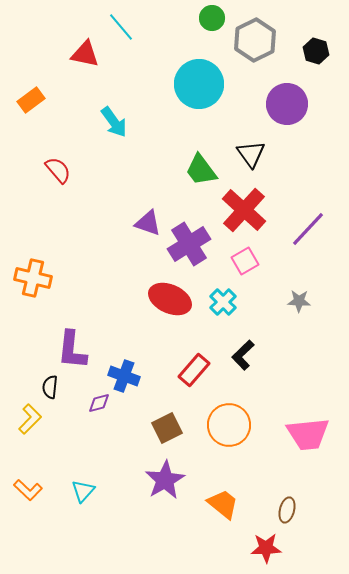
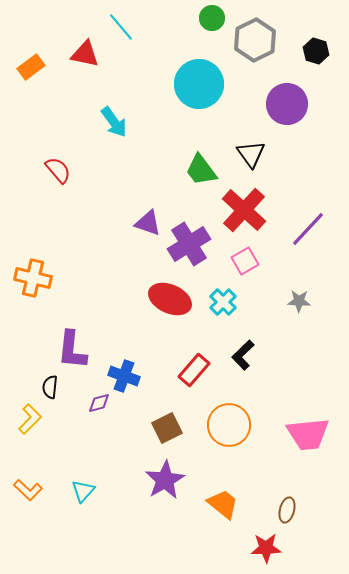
orange rectangle: moved 33 px up
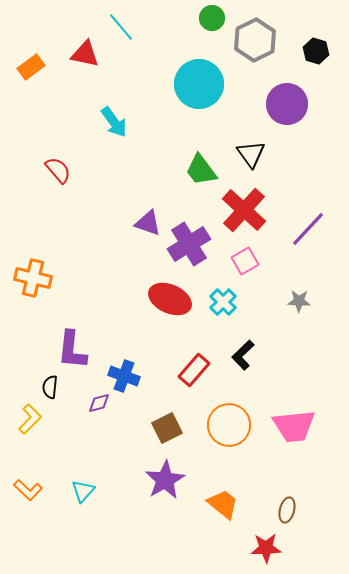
pink trapezoid: moved 14 px left, 8 px up
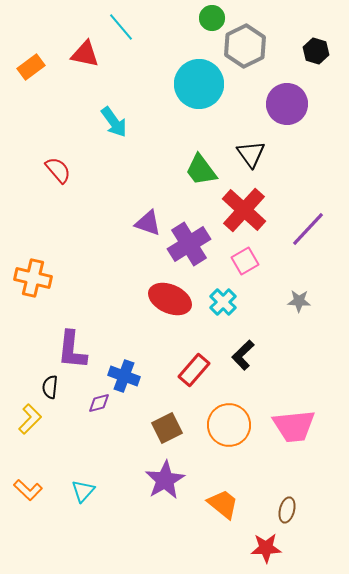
gray hexagon: moved 10 px left, 6 px down
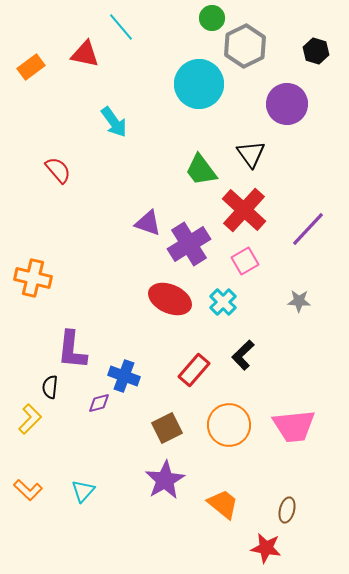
red star: rotated 12 degrees clockwise
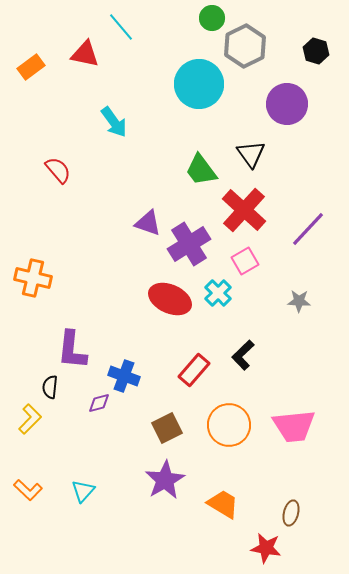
cyan cross: moved 5 px left, 9 px up
orange trapezoid: rotated 8 degrees counterclockwise
brown ellipse: moved 4 px right, 3 px down
